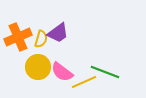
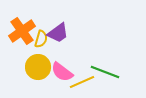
orange cross: moved 4 px right, 6 px up; rotated 12 degrees counterclockwise
yellow line: moved 2 px left
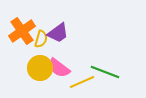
yellow circle: moved 2 px right, 1 px down
pink semicircle: moved 3 px left, 4 px up
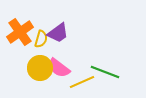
orange cross: moved 2 px left, 1 px down
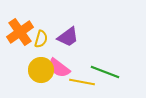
purple trapezoid: moved 10 px right, 4 px down
yellow circle: moved 1 px right, 2 px down
yellow line: rotated 35 degrees clockwise
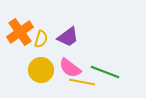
pink semicircle: moved 11 px right
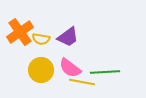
yellow semicircle: rotated 84 degrees clockwise
green line: rotated 24 degrees counterclockwise
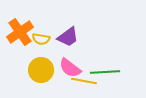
yellow line: moved 2 px right, 1 px up
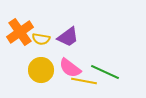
green line: rotated 28 degrees clockwise
